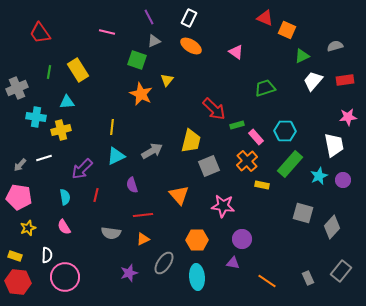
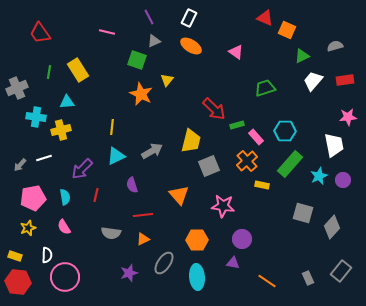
pink pentagon at (19, 197): moved 14 px right, 1 px down; rotated 20 degrees counterclockwise
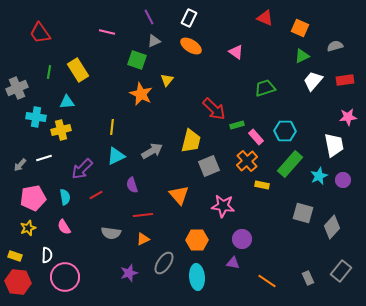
orange square at (287, 30): moved 13 px right, 2 px up
red line at (96, 195): rotated 48 degrees clockwise
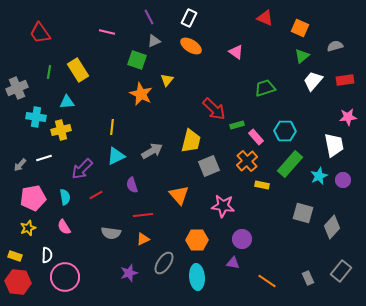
green triangle at (302, 56): rotated 14 degrees counterclockwise
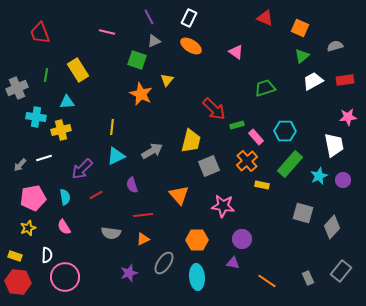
red trapezoid at (40, 33): rotated 15 degrees clockwise
green line at (49, 72): moved 3 px left, 3 px down
white trapezoid at (313, 81): rotated 20 degrees clockwise
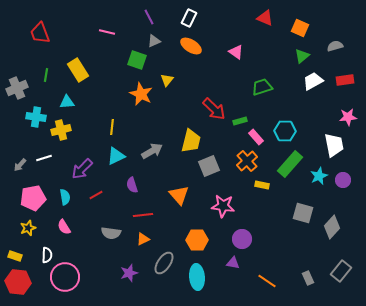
green trapezoid at (265, 88): moved 3 px left, 1 px up
green rectangle at (237, 125): moved 3 px right, 4 px up
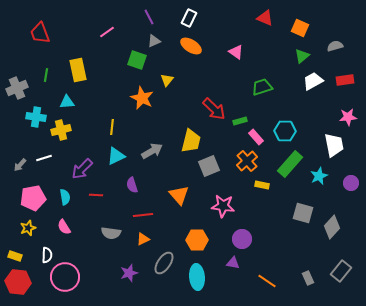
pink line at (107, 32): rotated 49 degrees counterclockwise
yellow rectangle at (78, 70): rotated 20 degrees clockwise
orange star at (141, 94): moved 1 px right, 4 px down
purple circle at (343, 180): moved 8 px right, 3 px down
red line at (96, 195): rotated 32 degrees clockwise
